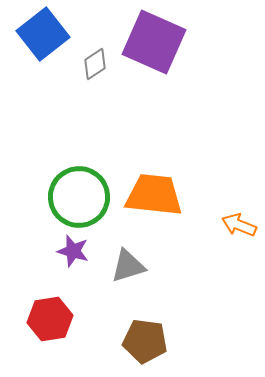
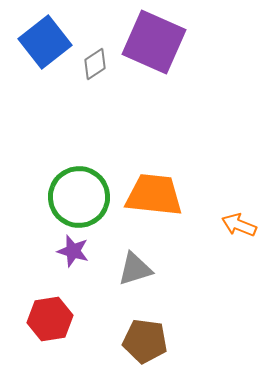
blue square: moved 2 px right, 8 px down
gray triangle: moved 7 px right, 3 px down
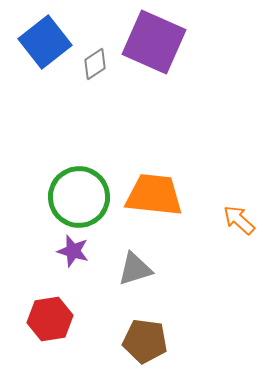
orange arrow: moved 5 px up; rotated 20 degrees clockwise
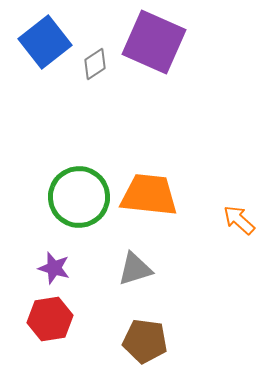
orange trapezoid: moved 5 px left
purple star: moved 19 px left, 17 px down
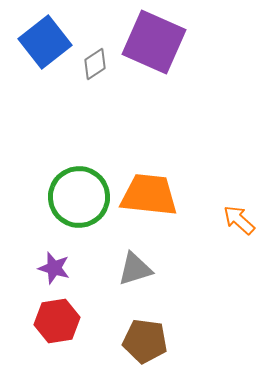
red hexagon: moved 7 px right, 2 px down
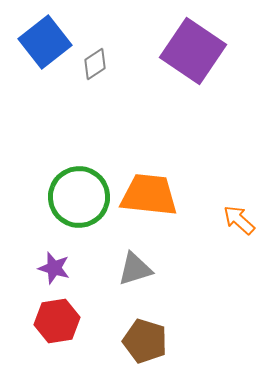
purple square: moved 39 px right, 9 px down; rotated 10 degrees clockwise
brown pentagon: rotated 9 degrees clockwise
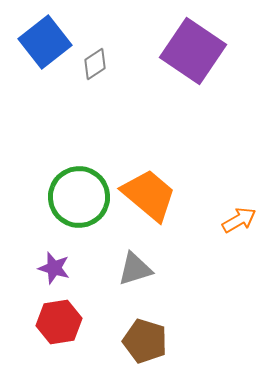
orange trapezoid: rotated 34 degrees clockwise
orange arrow: rotated 108 degrees clockwise
red hexagon: moved 2 px right, 1 px down
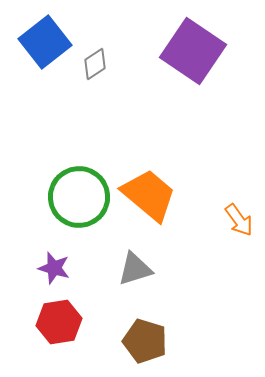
orange arrow: rotated 84 degrees clockwise
